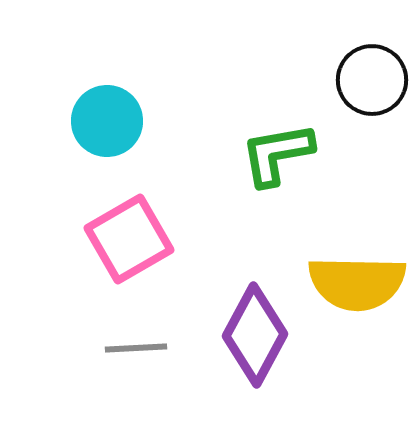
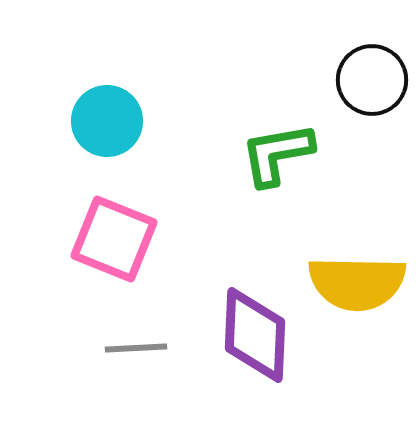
pink square: moved 15 px left; rotated 38 degrees counterclockwise
purple diamond: rotated 26 degrees counterclockwise
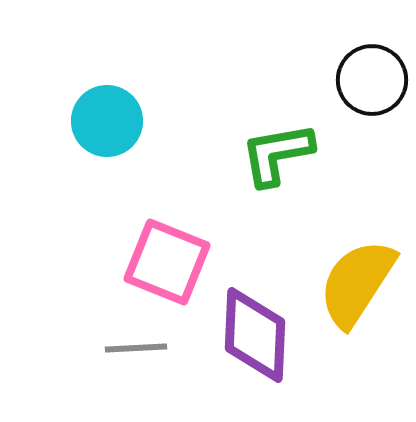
pink square: moved 53 px right, 23 px down
yellow semicircle: rotated 122 degrees clockwise
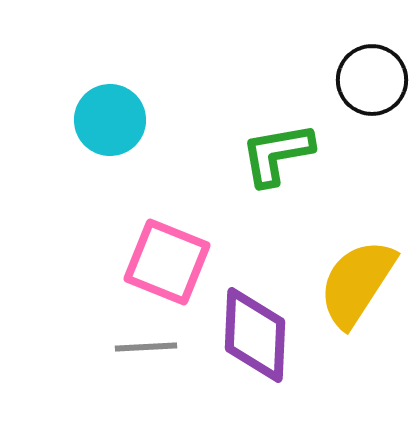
cyan circle: moved 3 px right, 1 px up
gray line: moved 10 px right, 1 px up
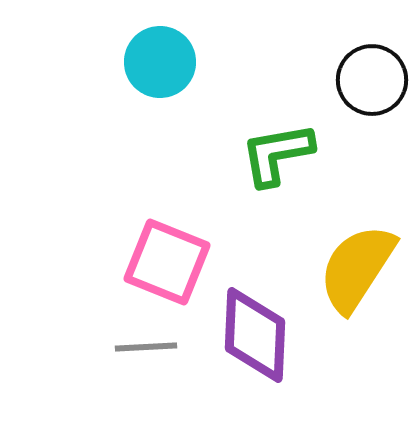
cyan circle: moved 50 px right, 58 px up
yellow semicircle: moved 15 px up
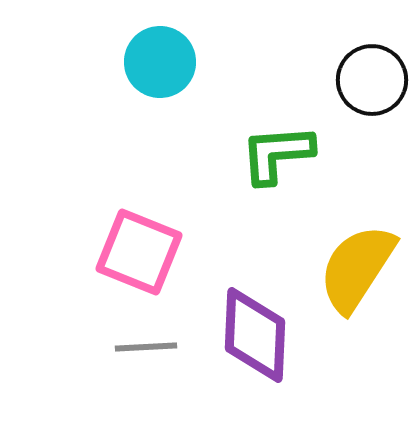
green L-shape: rotated 6 degrees clockwise
pink square: moved 28 px left, 10 px up
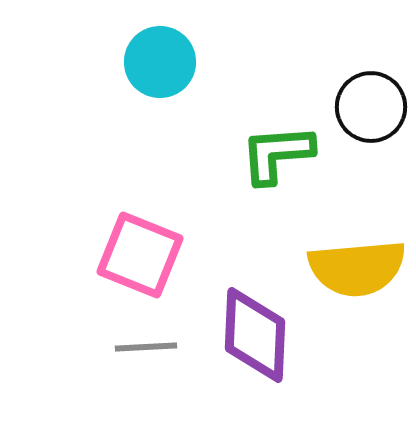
black circle: moved 1 px left, 27 px down
pink square: moved 1 px right, 3 px down
yellow semicircle: rotated 128 degrees counterclockwise
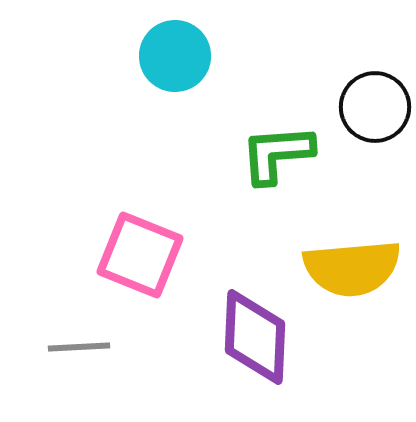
cyan circle: moved 15 px right, 6 px up
black circle: moved 4 px right
yellow semicircle: moved 5 px left
purple diamond: moved 2 px down
gray line: moved 67 px left
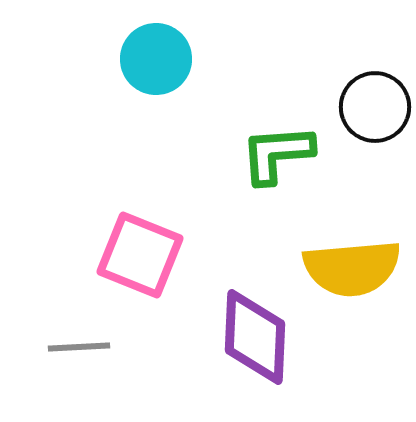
cyan circle: moved 19 px left, 3 px down
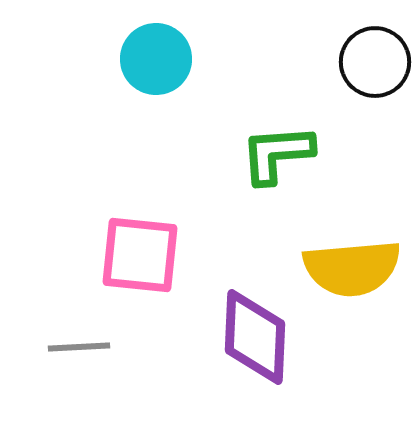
black circle: moved 45 px up
pink square: rotated 16 degrees counterclockwise
